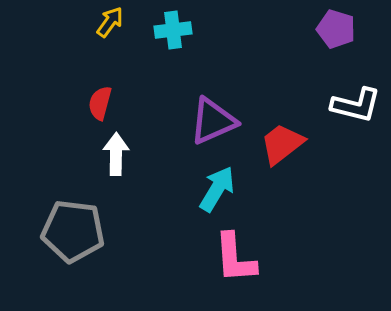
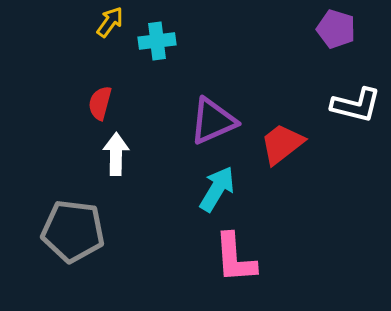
cyan cross: moved 16 px left, 11 px down
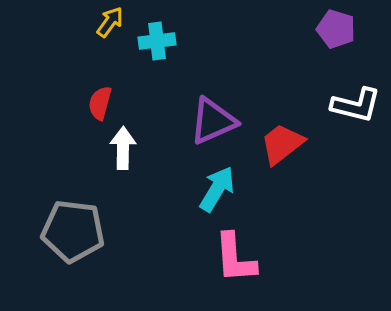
white arrow: moved 7 px right, 6 px up
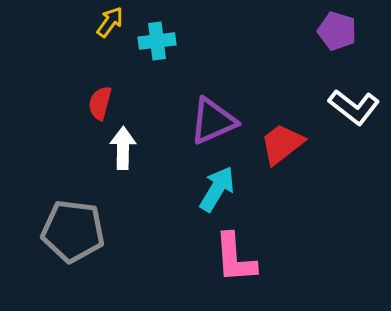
purple pentagon: moved 1 px right, 2 px down
white L-shape: moved 2 px left, 2 px down; rotated 24 degrees clockwise
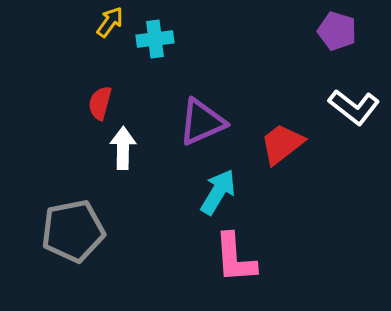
cyan cross: moved 2 px left, 2 px up
purple triangle: moved 11 px left, 1 px down
cyan arrow: moved 1 px right, 3 px down
gray pentagon: rotated 18 degrees counterclockwise
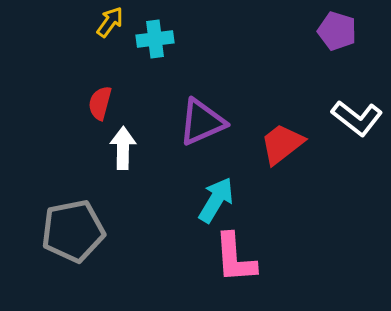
white L-shape: moved 3 px right, 11 px down
cyan arrow: moved 2 px left, 8 px down
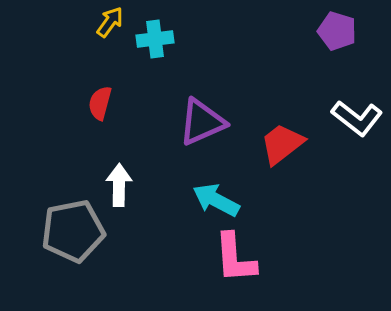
white arrow: moved 4 px left, 37 px down
cyan arrow: rotated 93 degrees counterclockwise
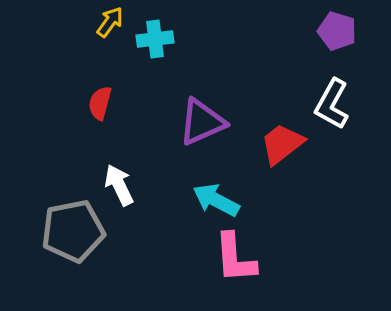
white L-shape: moved 25 px left, 14 px up; rotated 81 degrees clockwise
white arrow: rotated 27 degrees counterclockwise
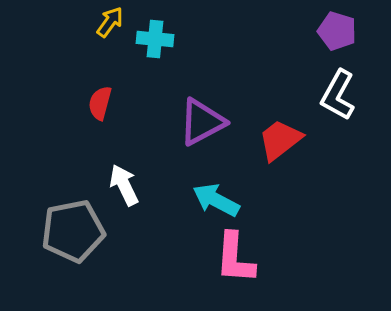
cyan cross: rotated 12 degrees clockwise
white L-shape: moved 6 px right, 9 px up
purple triangle: rotated 4 degrees counterclockwise
red trapezoid: moved 2 px left, 4 px up
white arrow: moved 5 px right
pink L-shape: rotated 8 degrees clockwise
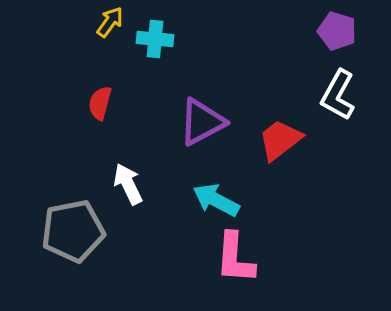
white arrow: moved 4 px right, 1 px up
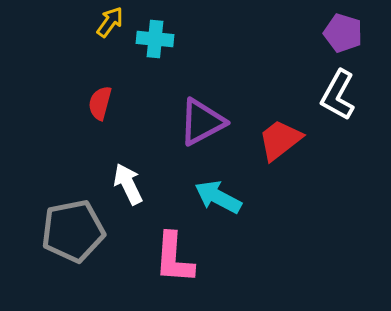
purple pentagon: moved 6 px right, 2 px down
cyan arrow: moved 2 px right, 3 px up
pink L-shape: moved 61 px left
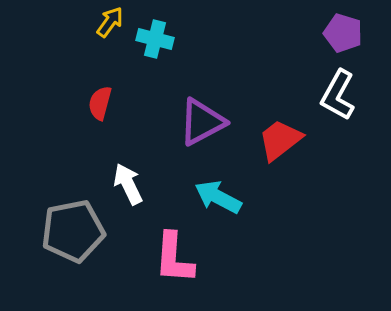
cyan cross: rotated 9 degrees clockwise
